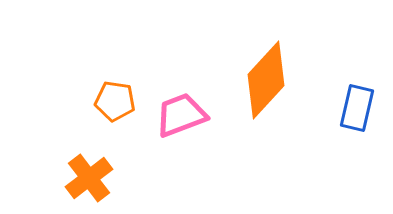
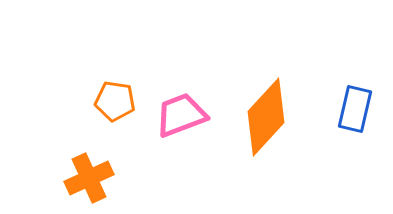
orange diamond: moved 37 px down
blue rectangle: moved 2 px left, 1 px down
orange cross: rotated 12 degrees clockwise
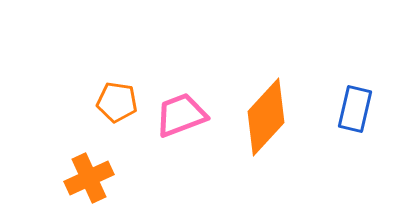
orange pentagon: moved 2 px right, 1 px down
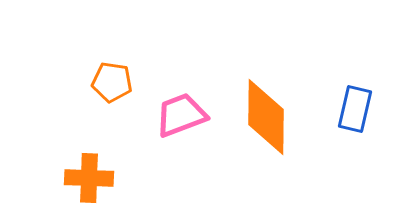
orange pentagon: moved 5 px left, 20 px up
orange diamond: rotated 42 degrees counterclockwise
orange cross: rotated 27 degrees clockwise
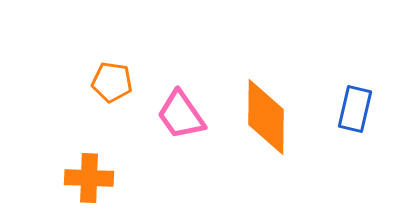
pink trapezoid: rotated 104 degrees counterclockwise
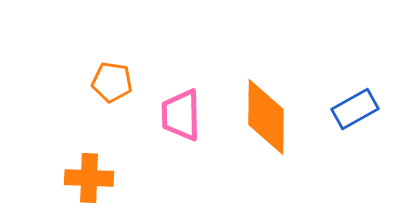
blue rectangle: rotated 48 degrees clockwise
pink trapezoid: rotated 34 degrees clockwise
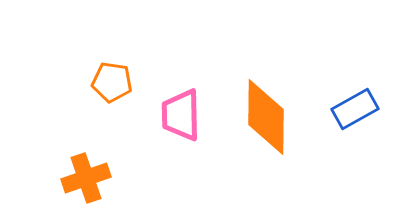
orange cross: moved 3 px left; rotated 21 degrees counterclockwise
